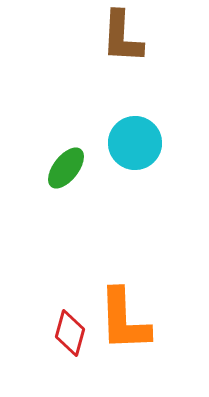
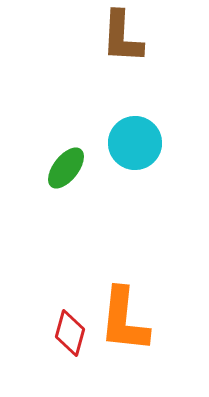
orange L-shape: rotated 8 degrees clockwise
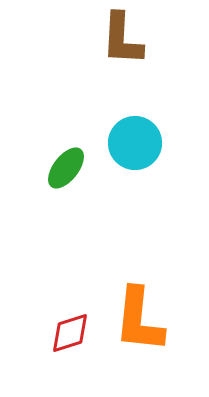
brown L-shape: moved 2 px down
orange L-shape: moved 15 px right
red diamond: rotated 57 degrees clockwise
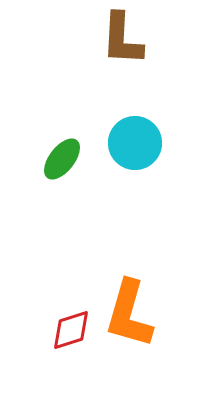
green ellipse: moved 4 px left, 9 px up
orange L-shape: moved 10 px left, 6 px up; rotated 10 degrees clockwise
red diamond: moved 1 px right, 3 px up
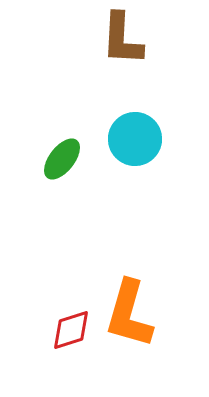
cyan circle: moved 4 px up
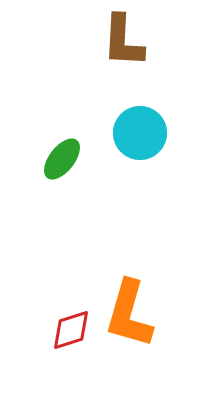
brown L-shape: moved 1 px right, 2 px down
cyan circle: moved 5 px right, 6 px up
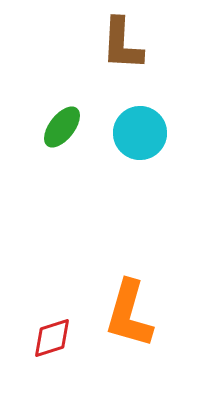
brown L-shape: moved 1 px left, 3 px down
green ellipse: moved 32 px up
red diamond: moved 19 px left, 8 px down
